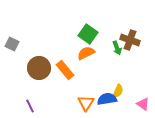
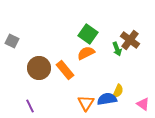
brown cross: rotated 18 degrees clockwise
gray square: moved 3 px up
green arrow: moved 1 px down
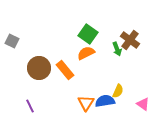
blue semicircle: moved 2 px left, 2 px down
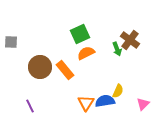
green square: moved 8 px left; rotated 30 degrees clockwise
gray square: moved 1 px left, 1 px down; rotated 24 degrees counterclockwise
brown circle: moved 1 px right, 1 px up
pink triangle: rotated 40 degrees clockwise
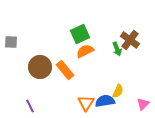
orange semicircle: moved 1 px left, 2 px up
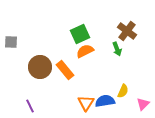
brown cross: moved 3 px left, 9 px up
yellow semicircle: moved 5 px right
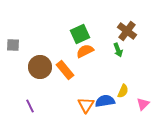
gray square: moved 2 px right, 3 px down
green arrow: moved 1 px right, 1 px down
orange triangle: moved 2 px down
